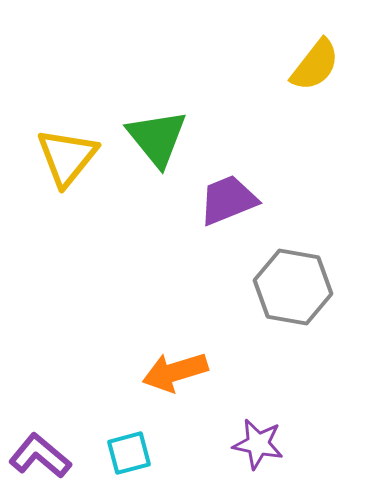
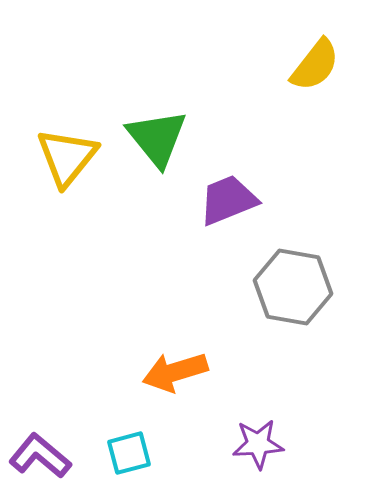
purple star: rotated 15 degrees counterclockwise
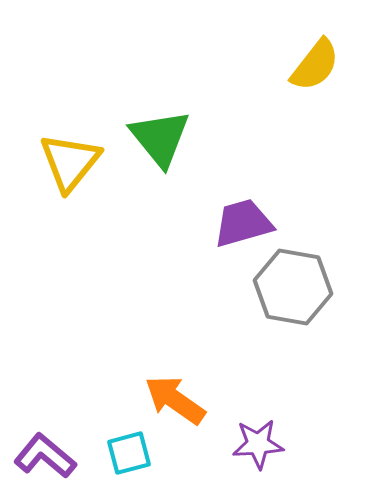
green triangle: moved 3 px right
yellow triangle: moved 3 px right, 5 px down
purple trapezoid: moved 15 px right, 23 px down; rotated 6 degrees clockwise
orange arrow: moved 28 px down; rotated 52 degrees clockwise
purple L-shape: moved 5 px right
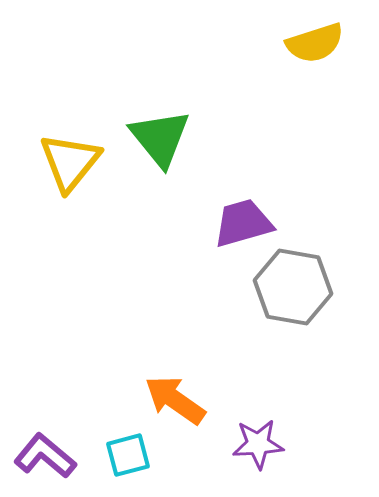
yellow semicircle: moved 22 px up; rotated 34 degrees clockwise
cyan square: moved 1 px left, 2 px down
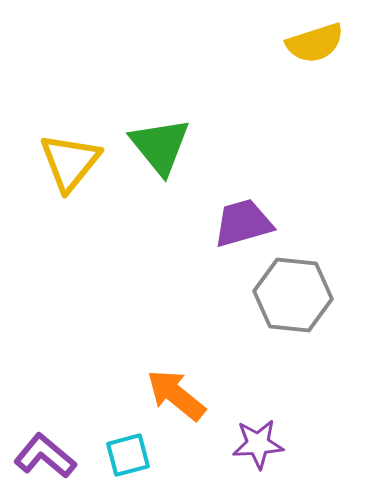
green triangle: moved 8 px down
gray hexagon: moved 8 px down; rotated 4 degrees counterclockwise
orange arrow: moved 1 px right, 5 px up; rotated 4 degrees clockwise
